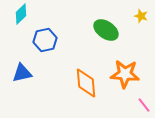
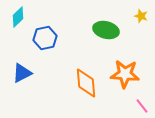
cyan diamond: moved 3 px left, 3 px down
green ellipse: rotated 20 degrees counterclockwise
blue hexagon: moved 2 px up
blue triangle: rotated 15 degrees counterclockwise
pink line: moved 2 px left, 1 px down
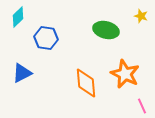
blue hexagon: moved 1 px right; rotated 20 degrees clockwise
orange star: rotated 20 degrees clockwise
pink line: rotated 14 degrees clockwise
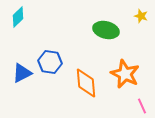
blue hexagon: moved 4 px right, 24 px down
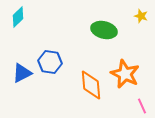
green ellipse: moved 2 px left
orange diamond: moved 5 px right, 2 px down
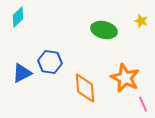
yellow star: moved 5 px down
orange star: moved 4 px down
orange diamond: moved 6 px left, 3 px down
pink line: moved 1 px right, 2 px up
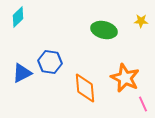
yellow star: rotated 16 degrees counterclockwise
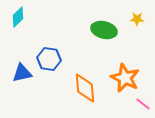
yellow star: moved 4 px left, 2 px up
blue hexagon: moved 1 px left, 3 px up
blue triangle: rotated 15 degrees clockwise
pink line: rotated 28 degrees counterclockwise
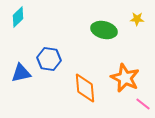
blue triangle: moved 1 px left
